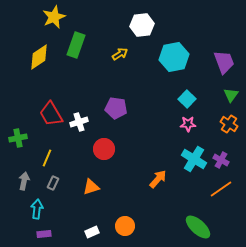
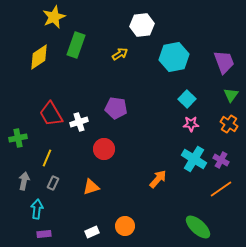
pink star: moved 3 px right
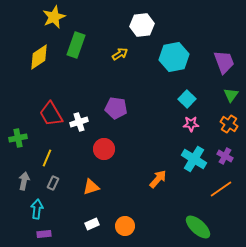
purple cross: moved 4 px right, 4 px up
white rectangle: moved 8 px up
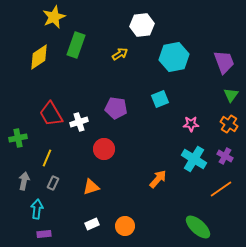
cyan square: moved 27 px left; rotated 24 degrees clockwise
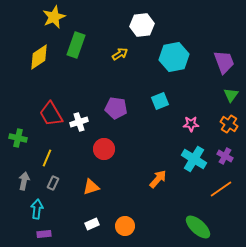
cyan square: moved 2 px down
green cross: rotated 24 degrees clockwise
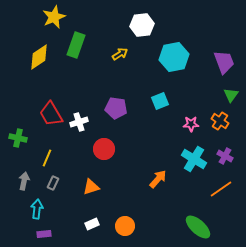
orange cross: moved 9 px left, 3 px up
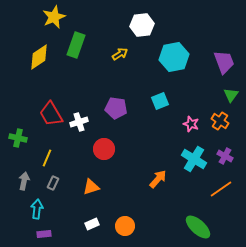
pink star: rotated 21 degrees clockwise
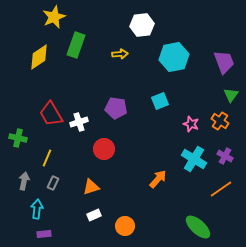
yellow arrow: rotated 28 degrees clockwise
white rectangle: moved 2 px right, 9 px up
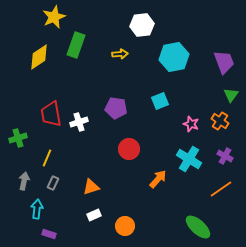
red trapezoid: rotated 20 degrees clockwise
green cross: rotated 30 degrees counterclockwise
red circle: moved 25 px right
cyan cross: moved 5 px left
purple rectangle: moved 5 px right; rotated 24 degrees clockwise
